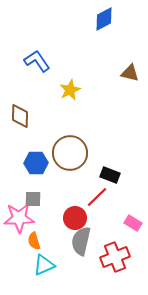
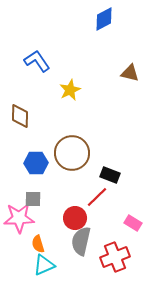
brown circle: moved 2 px right
orange semicircle: moved 4 px right, 3 px down
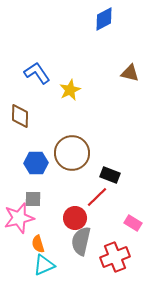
blue L-shape: moved 12 px down
pink star: rotated 12 degrees counterclockwise
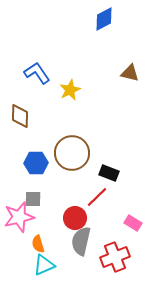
black rectangle: moved 1 px left, 2 px up
pink star: moved 1 px up
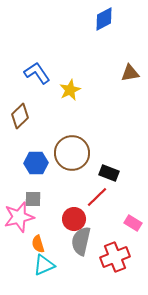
brown triangle: rotated 24 degrees counterclockwise
brown diamond: rotated 45 degrees clockwise
red circle: moved 1 px left, 1 px down
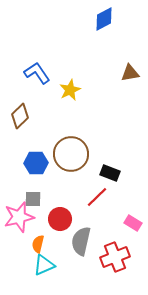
brown circle: moved 1 px left, 1 px down
black rectangle: moved 1 px right
red circle: moved 14 px left
orange semicircle: rotated 30 degrees clockwise
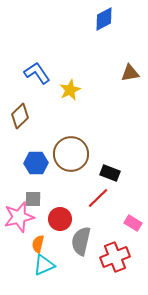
red line: moved 1 px right, 1 px down
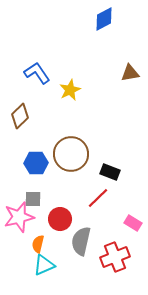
black rectangle: moved 1 px up
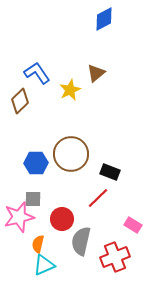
brown triangle: moved 34 px left; rotated 30 degrees counterclockwise
brown diamond: moved 15 px up
red circle: moved 2 px right
pink rectangle: moved 2 px down
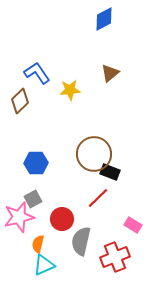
brown triangle: moved 14 px right
yellow star: rotated 20 degrees clockwise
brown circle: moved 23 px right
gray square: rotated 30 degrees counterclockwise
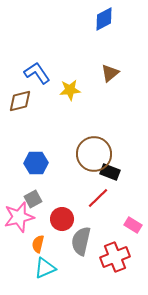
brown diamond: rotated 30 degrees clockwise
cyan triangle: moved 1 px right, 3 px down
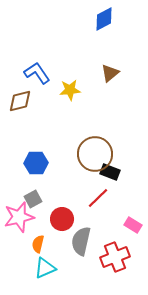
brown circle: moved 1 px right
